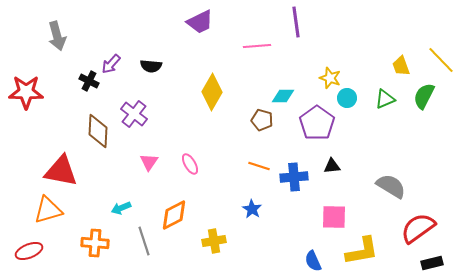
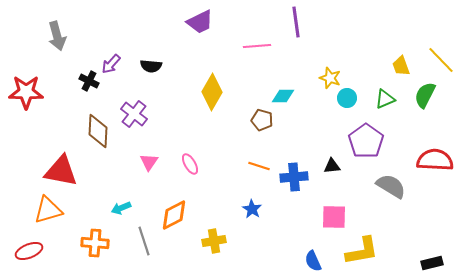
green semicircle: moved 1 px right, 1 px up
purple pentagon: moved 49 px right, 18 px down
red semicircle: moved 17 px right, 68 px up; rotated 39 degrees clockwise
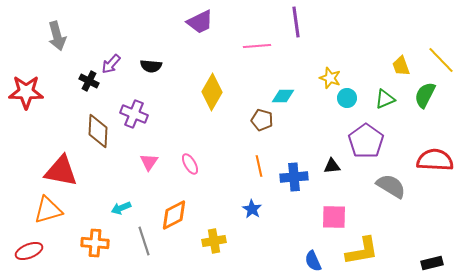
purple cross: rotated 16 degrees counterclockwise
orange line: rotated 60 degrees clockwise
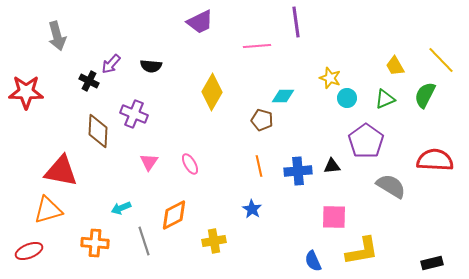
yellow trapezoid: moved 6 px left; rotated 10 degrees counterclockwise
blue cross: moved 4 px right, 6 px up
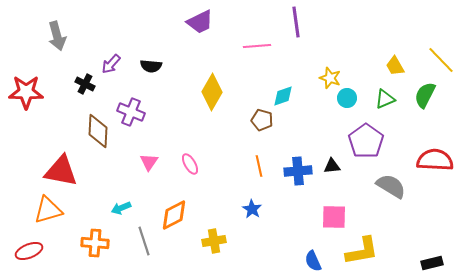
black cross: moved 4 px left, 3 px down
cyan diamond: rotated 20 degrees counterclockwise
purple cross: moved 3 px left, 2 px up
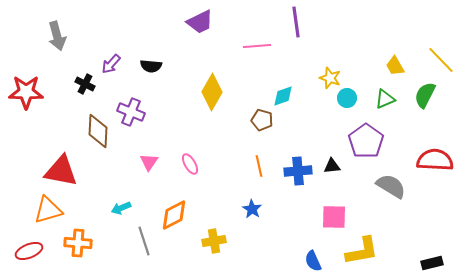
orange cross: moved 17 px left
